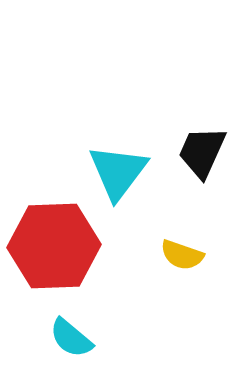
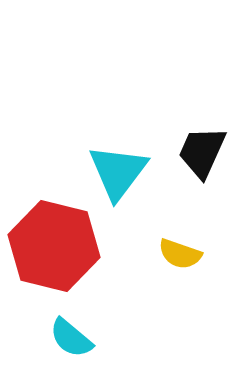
red hexagon: rotated 16 degrees clockwise
yellow semicircle: moved 2 px left, 1 px up
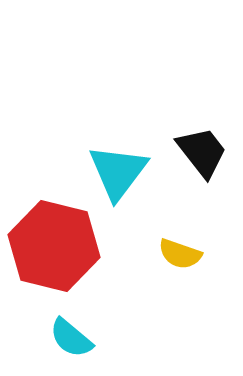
black trapezoid: rotated 118 degrees clockwise
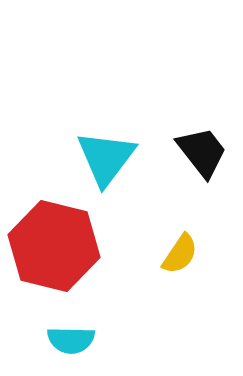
cyan triangle: moved 12 px left, 14 px up
yellow semicircle: rotated 75 degrees counterclockwise
cyan semicircle: moved 2 px down; rotated 39 degrees counterclockwise
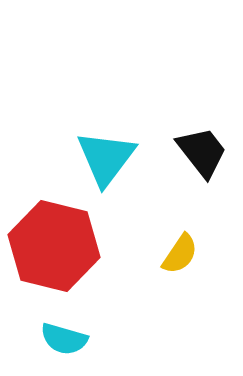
cyan semicircle: moved 7 px left, 1 px up; rotated 15 degrees clockwise
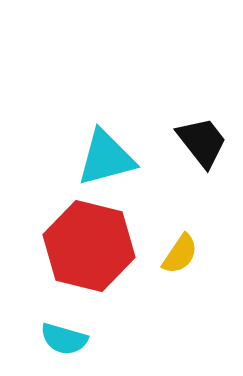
black trapezoid: moved 10 px up
cyan triangle: rotated 38 degrees clockwise
red hexagon: moved 35 px right
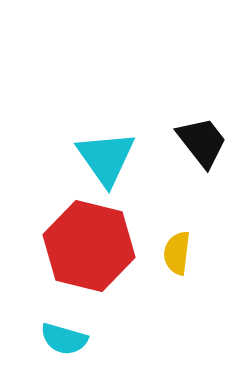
cyan triangle: rotated 50 degrees counterclockwise
yellow semicircle: moved 3 px left, 1 px up; rotated 153 degrees clockwise
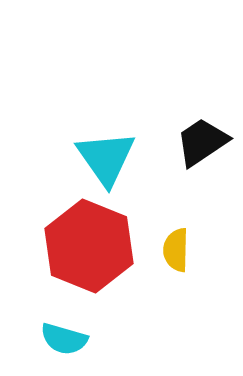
black trapezoid: rotated 86 degrees counterclockwise
red hexagon: rotated 8 degrees clockwise
yellow semicircle: moved 1 px left, 3 px up; rotated 6 degrees counterclockwise
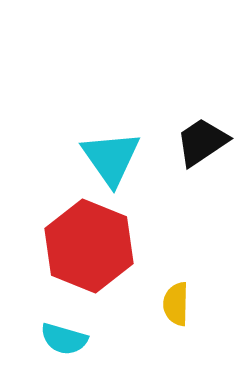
cyan triangle: moved 5 px right
yellow semicircle: moved 54 px down
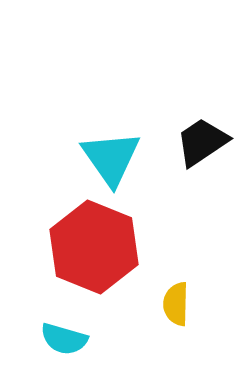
red hexagon: moved 5 px right, 1 px down
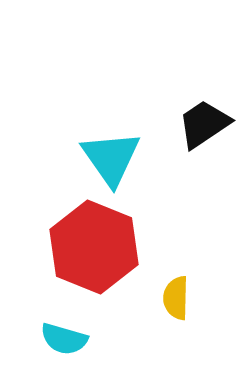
black trapezoid: moved 2 px right, 18 px up
yellow semicircle: moved 6 px up
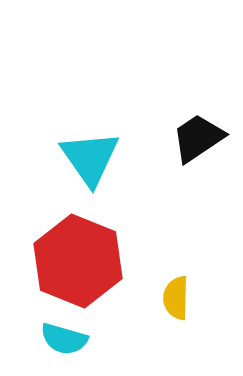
black trapezoid: moved 6 px left, 14 px down
cyan triangle: moved 21 px left
red hexagon: moved 16 px left, 14 px down
